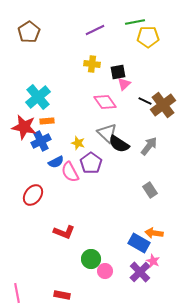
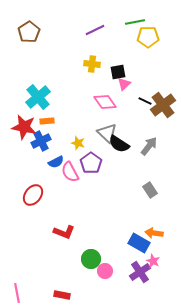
purple cross: rotated 10 degrees clockwise
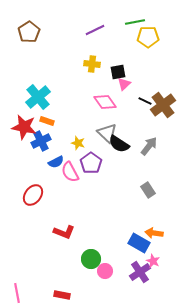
orange rectangle: rotated 24 degrees clockwise
gray rectangle: moved 2 px left
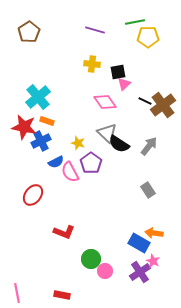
purple line: rotated 42 degrees clockwise
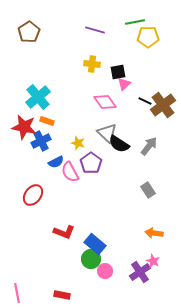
blue rectangle: moved 44 px left, 1 px down; rotated 10 degrees clockwise
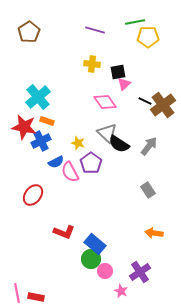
pink star: moved 32 px left, 30 px down
red rectangle: moved 26 px left, 2 px down
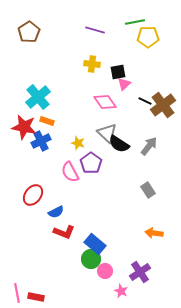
blue semicircle: moved 50 px down
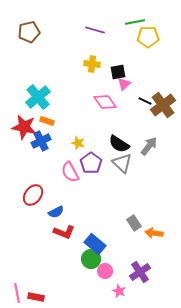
brown pentagon: rotated 20 degrees clockwise
gray triangle: moved 15 px right, 30 px down
gray rectangle: moved 14 px left, 33 px down
pink star: moved 2 px left
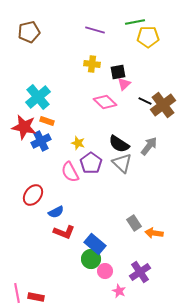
pink diamond: rotated 10 degrees counterclockwise
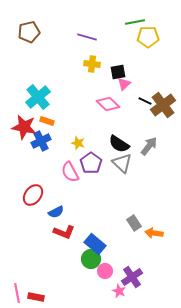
purple line: moved 8 px left, 7 px down
pink diamond: moved 3 px right, 2 px down
purple cross: moved 8 px left, 5 px down
